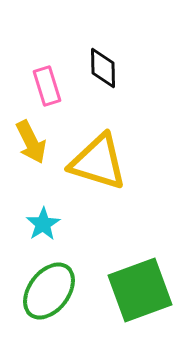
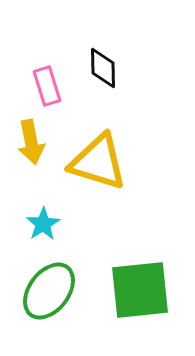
yellow arrow: rotated 15 degrees clockwise
green square: rotated 14 degrees clockwise
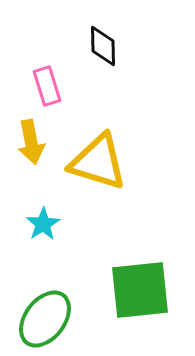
black diamond: moved 22 px up
green ellipse: moved 4 px left, 28 px down
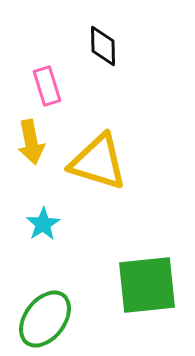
green square: moved 7 px right, 5 px up
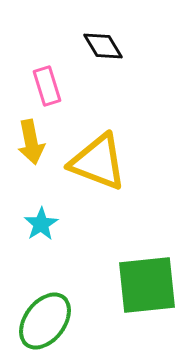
black diamond: rotated 30 degrees counterclockwise
yellow triangle: rotated 4 degrees clockwise
cyan star: moved 2 px left
green ellipse: moved 2 px down
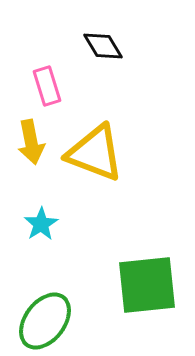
yellow triangle: moved 3 px left, 9 px up
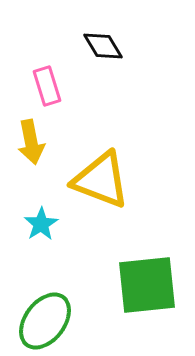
yellow triangle: moved 6 px right, 27 px down
